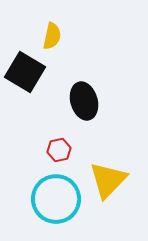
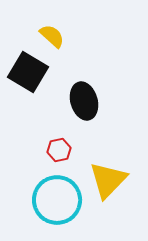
yellow semicircle: rotated 60 degrees counterclockwise
black square: moved 3 px right
cyan circle: moved 1 px right, 1 px down
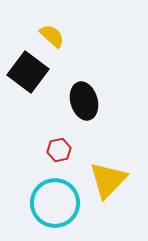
black square: rotated 6 degrees clockwise
cyan circle: moved 2 px left, 3 px down
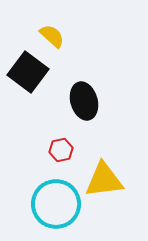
red hexagon: moved 2 px right
yellow triangle: moved 4 px left; rotated 39 degrees clockwise
cyan circle: moved 1 px right, 1 px down
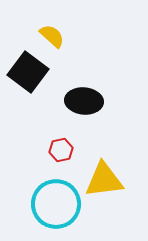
black ellipse: rotated 69 degrees counterclockwise
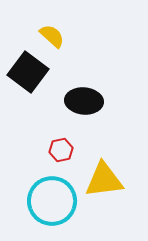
cyan circle: moved 4 px left, 3 px up
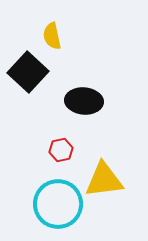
yellow semicircle: rotated 144 degrees counterclockwise
black square: rotated 6 degrees clockwise
cyan circle: moved 6 px right, 3 px down
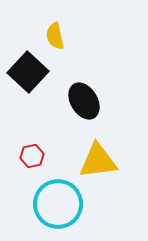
yellow semicircle: moved 3 px right
black ellipse: rotated 54 degrees clockwise
red hexagon: moved 29 px left, 6 px down
yellow triangle: moved 6 px left, 19 px up
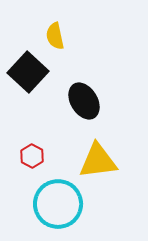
red hexagon: rotated 20 degrees counterclockwise
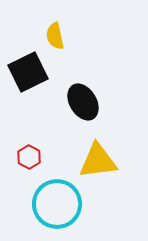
black square: rotated 21 degrees clockwise
black ellipse: moved 1 px left, 1 px down
red hexagon: moved 3 px left, 1 px down
cyan circle: moved 1 px left
